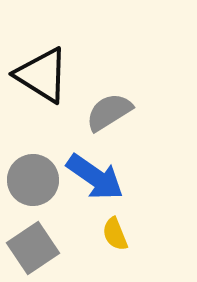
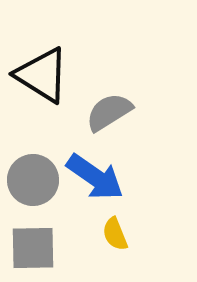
gray square: rotated 33 degrees clockwise
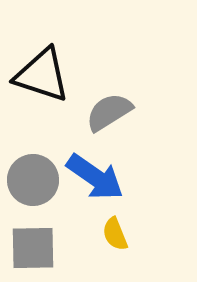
black triangle: rotated 14 degrees counterclockwise
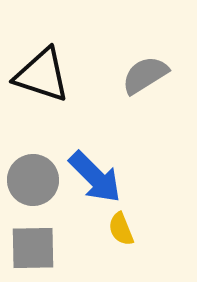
gray semicircle: moved 36 px right, 37 px up
blue arrow: rotated 10 degrees clockwise
yellow semicircle: moved 6 px right, 5 px up
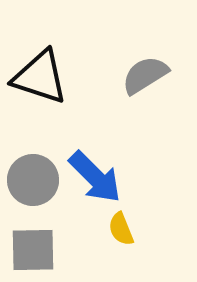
black triangle: moved 2 px left, 2 px down
gray square: moved 2 px down
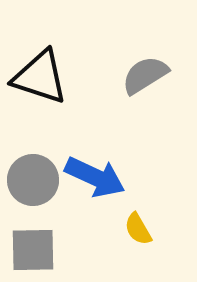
blue arrow: rotated 20 degrees counterclockwise
yellow semicircle: moved 17 px right; rotated 8 degrees counterclockwise
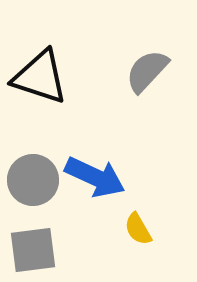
gray semicircle: moved 2 px right, 4 px up; rotated 15 degrees counterclockwise
gray square: rotated 6 degrees counterclockwise
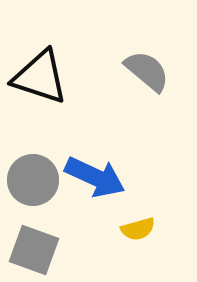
gray semicircle: rotated 87 degrees clockwise
yellow semicircle: rotated 76 degrees counterclockwise
gray square: moved 1 px right; rotated 27 degrees clockwise
